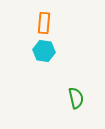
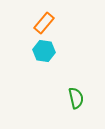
orange rectangle: rotated 35 degrees clockwise
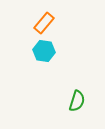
green semicircle: moved 1 px right, 3 px down; rotated 30 degrees clockwise
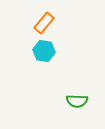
green semicircle: rotated 75 degrees clockwise
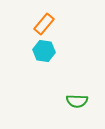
orange rectangle: moved 1 px down
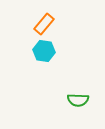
green semicircle: moved 1 px right, 1 px up
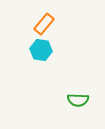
cyan hexagon: moved 3 px left, 1 px up
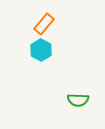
cyan hexagon: rotated 20 degrees clockwise
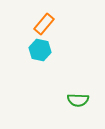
cyan hexagon: moved 1 px left; rotated 15 degrees counterclockwise
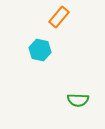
orange rectangle: moved 15 px right, 7 px up
